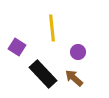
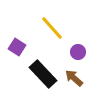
yellow line: rotated 36 degrees counterclockwise
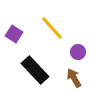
purple square: moved 3 px left, 13 px up
black rectangle: moved 8 px left, 4 px up
brown arrow: rotated 18 degrees clockwise
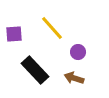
purple square: rotated 36 degrees counterclockwise
brown arrow: rotated 42 degrees counterclockwise
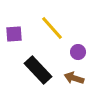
black rectangle: moved 3 px right
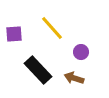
purple circle: moved 3 px right
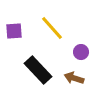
purple square: moved 3 px up
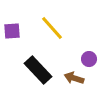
purple square: moved 2 px left
purple circle: moved 8 px right, 7 px down
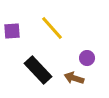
purple circle: moved 2 px left, 1 px up
